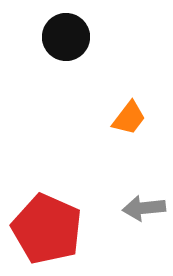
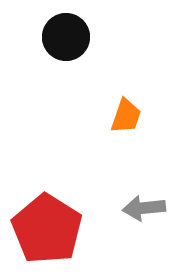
orange trapezoid: moved 3 px left, 2 px up; rotated 18 degrees counterclockwise
red pentagon: rotated 8 degrees clockwise
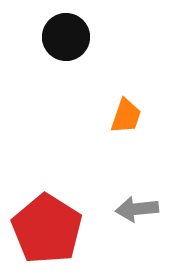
gray arrow: moved 7 px left, 1 px down
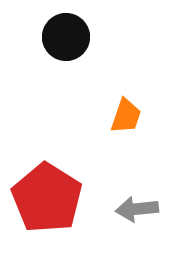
red pentagon: moved 31 px up
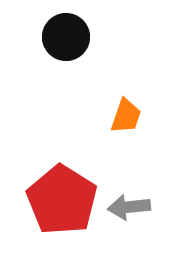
red pentagon: moved 15 px right, 2 px down
gray arrow: moved 8 px left, 2 px up
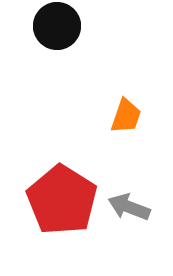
black circle: moved 9 px left, 11 px up
gray arrow: rotated 27 degrees clockwise
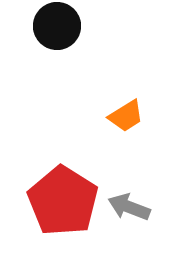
orange trapezoid: rotated 39 degrees clockwise
red pentagon: moved 1 px right, 1 px down
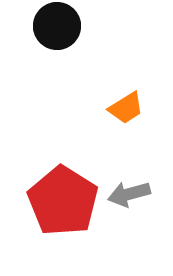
orange trapezoid: moved 8 px up
gray arrow: moved 13 px up; rotated 36 degrees counterclockwise
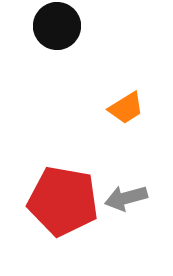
gray arrow: moved 3 px left, 4 px down
red pentagon: rotated 22 degrees counterclockwise
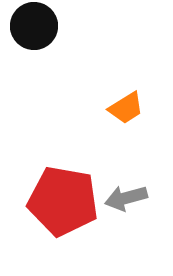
black circle: moved 23 px left
